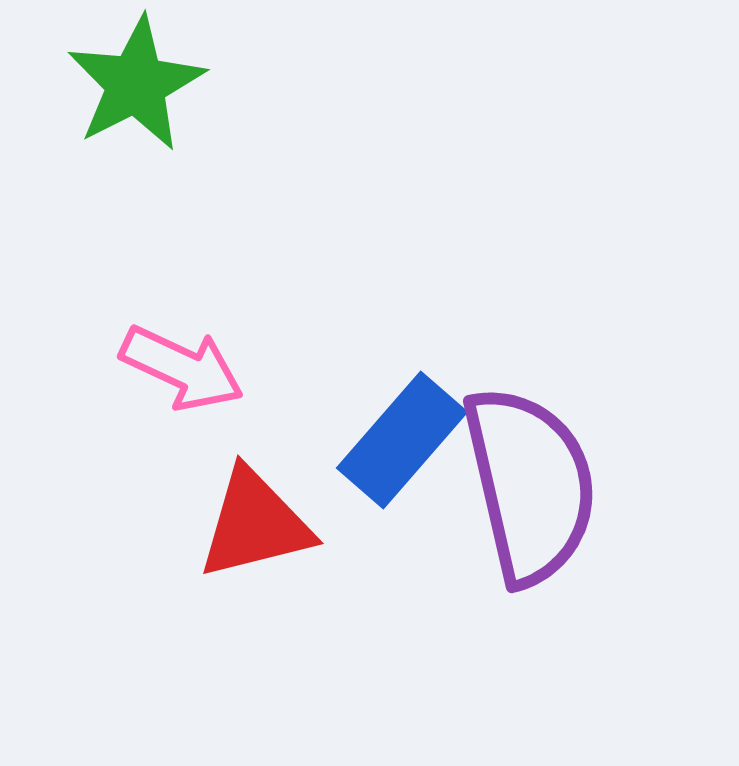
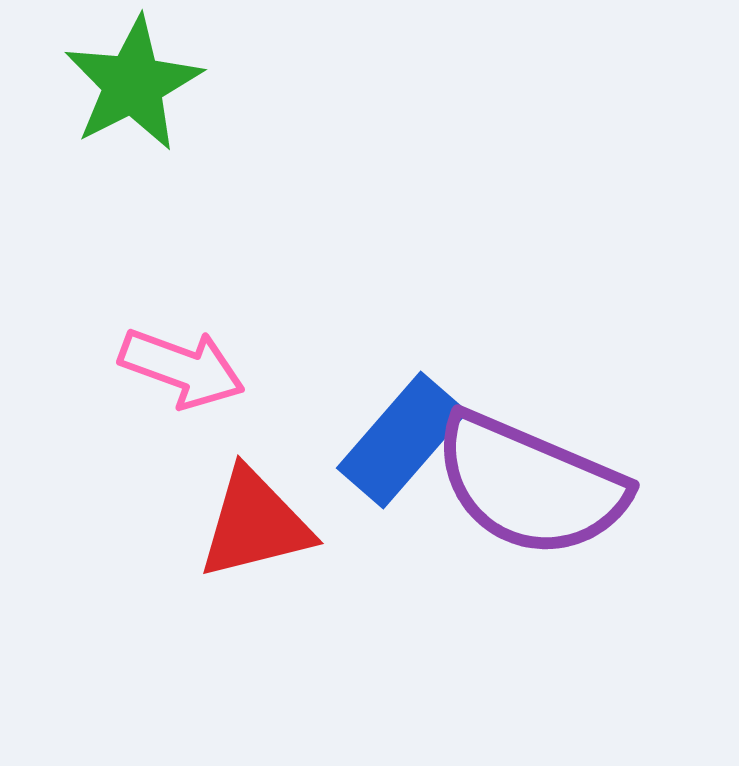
green star: moved 3 px left
pink arrow: rotated 5 degrees counterclockwise
purple semicircle: rotated 126 degrees clockwise
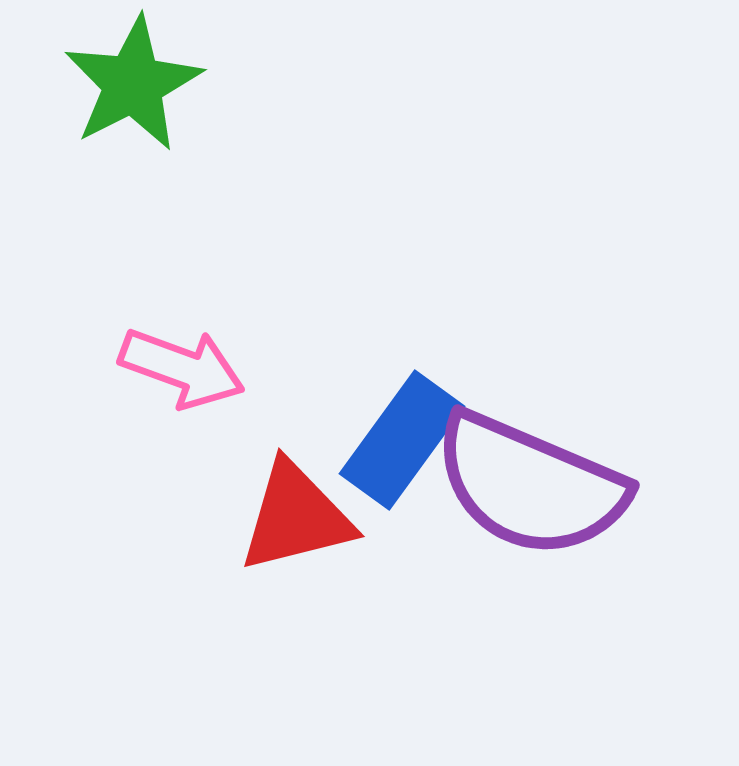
blue rectangle: rotated 5 degrees counterclockwise
red triangle: moved 41 px right, 7 px up
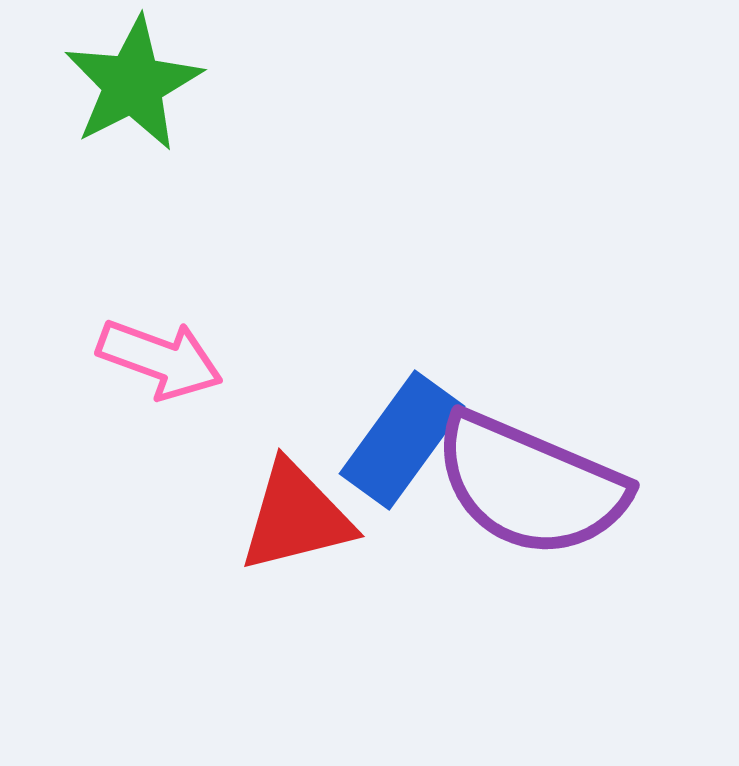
pink arrow: moved 22 px left, 9 px up
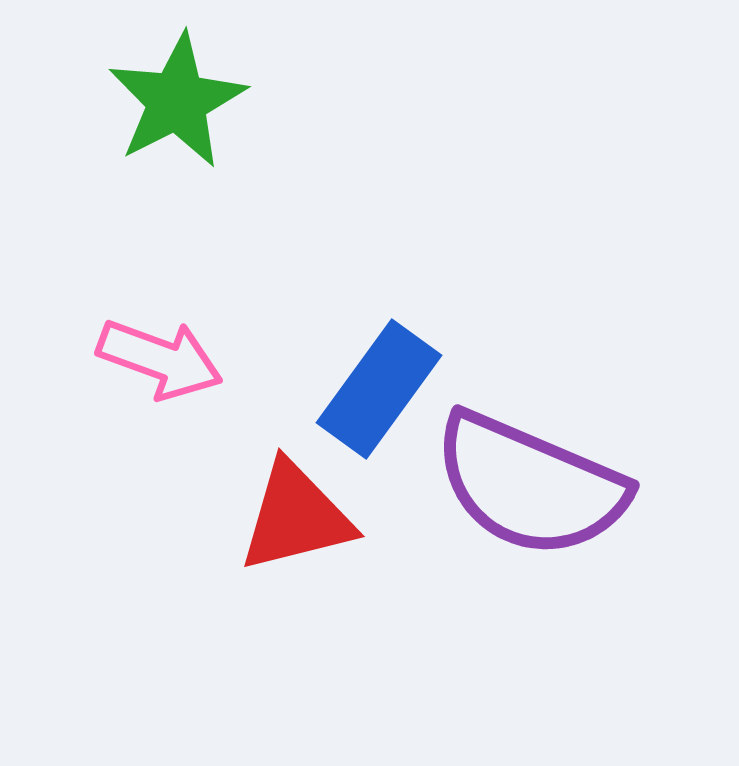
green star: moved 44 px right, 17 px down
blue rectangle: moved 23 px left, 51 px up
